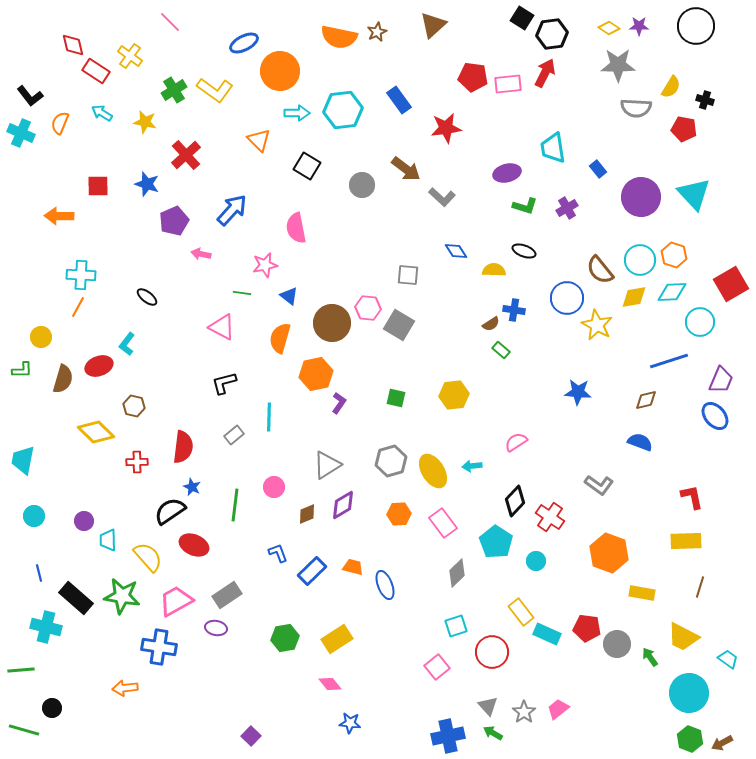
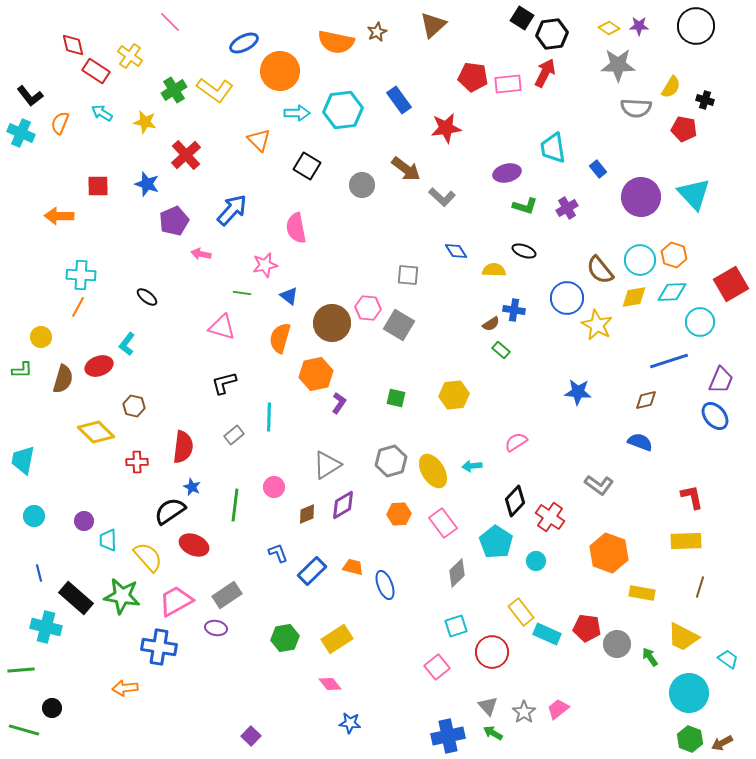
orange semicircle at (339, 37): moved 3 px left, 5 px down
pink triangle at (222, 327): rotated 12 degrees counterclockwise
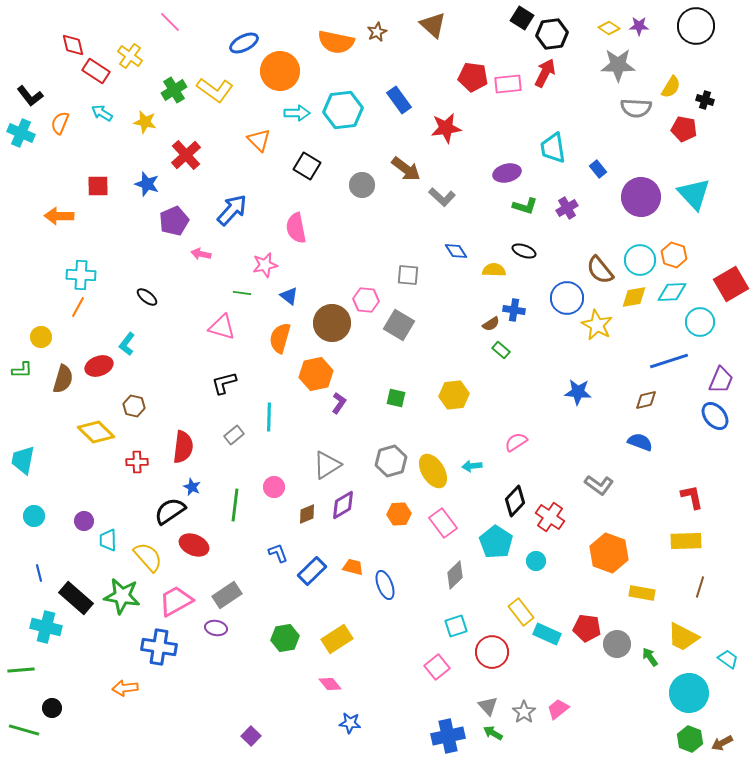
brown triangle at (433, 25): rotated 36 degrees counterclockwise
pink hexagon at (368, 308): moved 2 px left, 8 px up
gray diamond at (457, 573): moved 2 px left, 2 px down
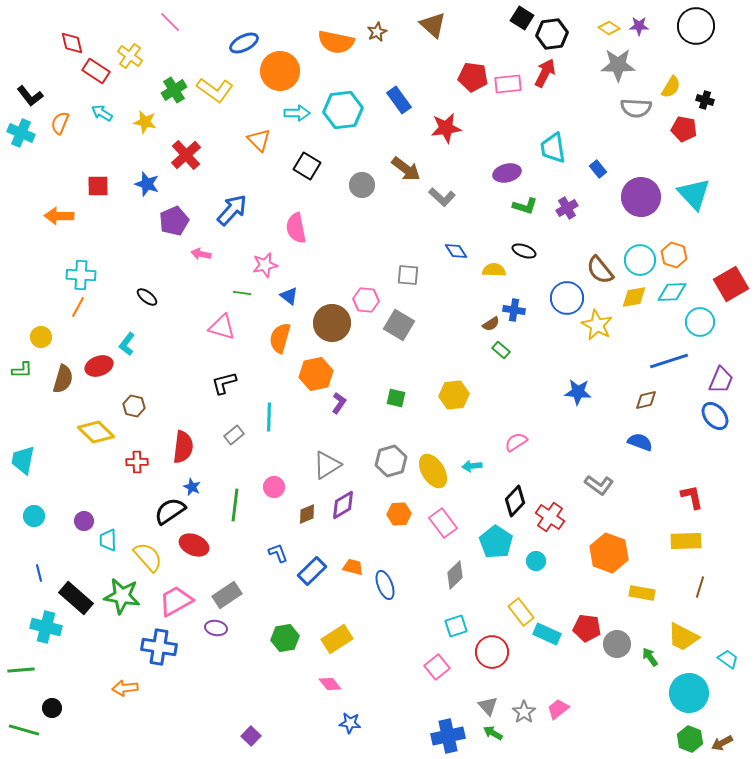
red diamond at (73, 45): moved 1 px left, 2 px up
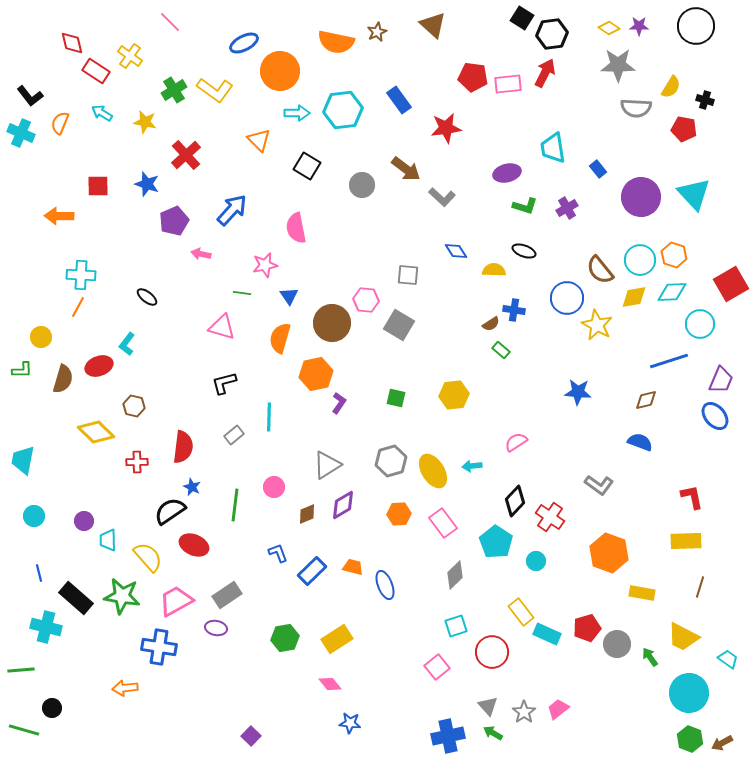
blue triangle at (289, 296): rotated 18 degrees clockwise
cyan circle at (700, 322): moved 2 px down
red pentagon at (587, 628): rotated 24 degrees counterclockwise
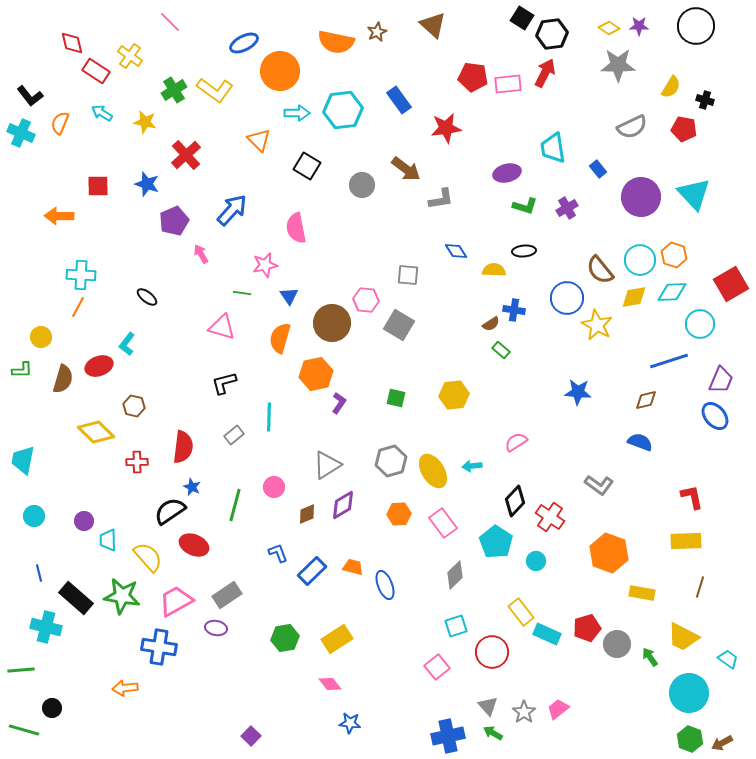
gray semicircle at (636, 108): moved 4 px left, 19 px down; rotated 28 degrees counterclockwise
gray L-shape at (442, 197): moved 1 px left, 2 px down; rotated 52 degrees counterclockwise
black ellipse at (524, 251): rotated 25 degrees counterclockwise
pink arrow at (201, 254): rotated 48 degrees clockwise
green line at (235, 505): rotated 8 degrees clockwise
